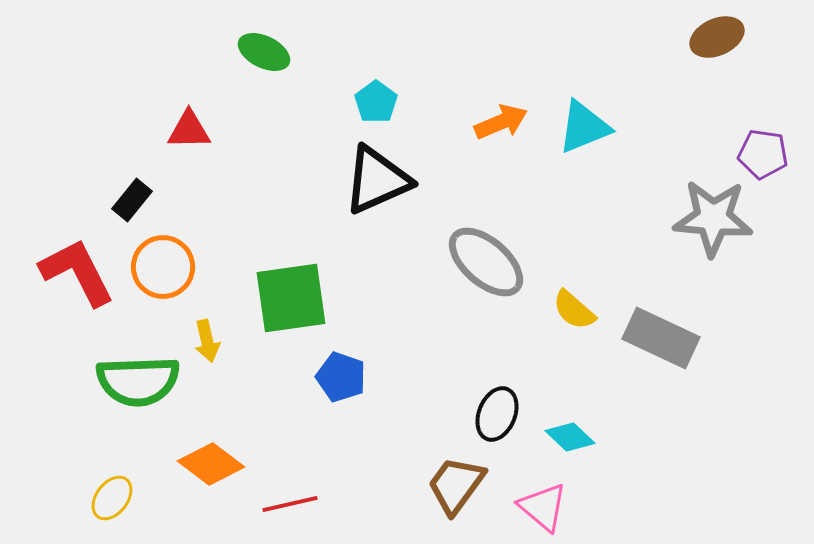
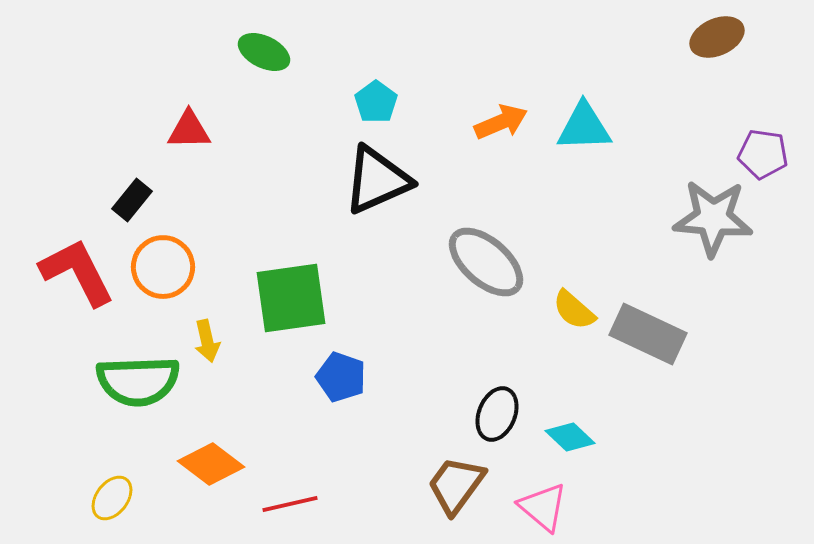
cyan triangle: rotated 20 degrees clockwise
gray rectangle: moved 13 px left, 4 px up
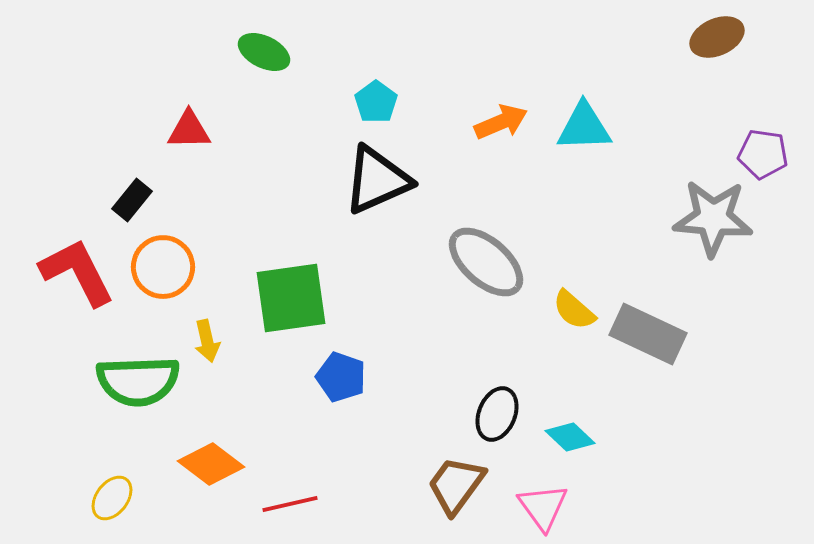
pink triangle: rotated 14 degrees clockwise
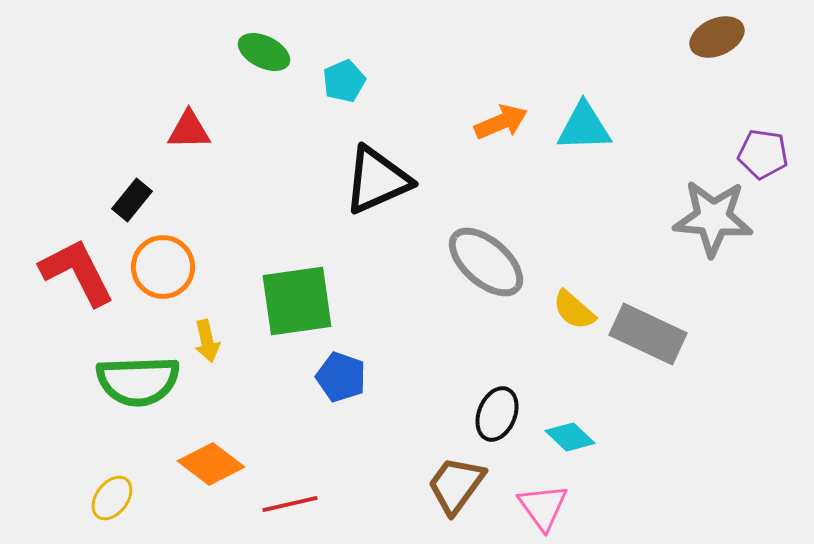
cyan pentagon: moved 32 px left, 21 px up; rotated 12 degrees clockwise
green square: moved 6 px right, 3 px down
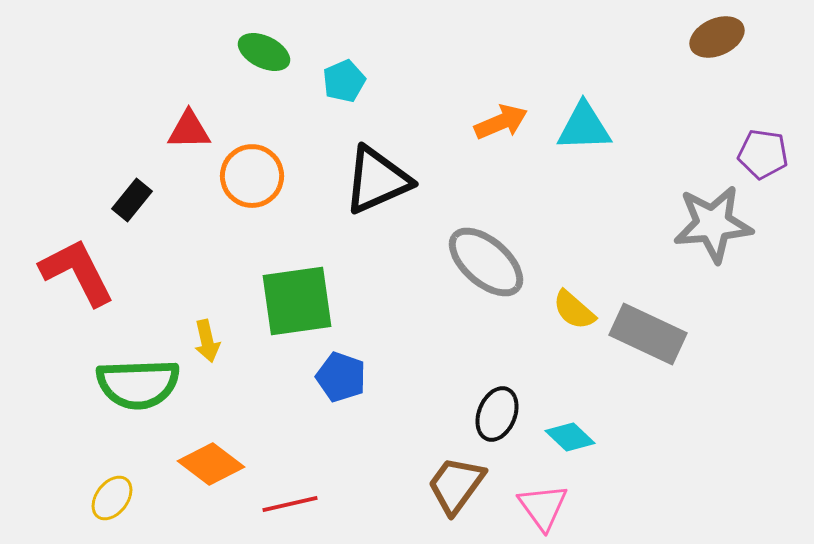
gray star: moved 6 px down; rotated 10 degrees counterclockwise
orange circle: moved 89 px right, 91 px up
green semicircle: moved 3 px down
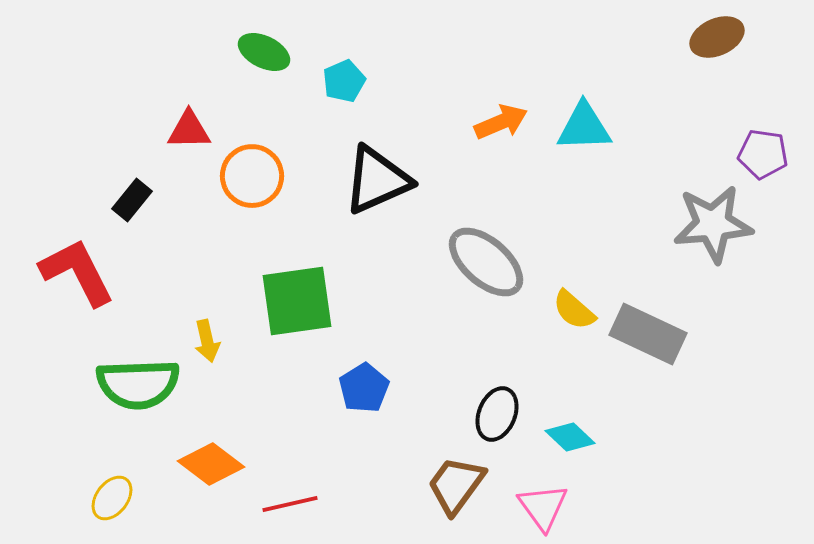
blue pentagon: moved 23 px right, 11 px down; rotated 21 degrees clockwise
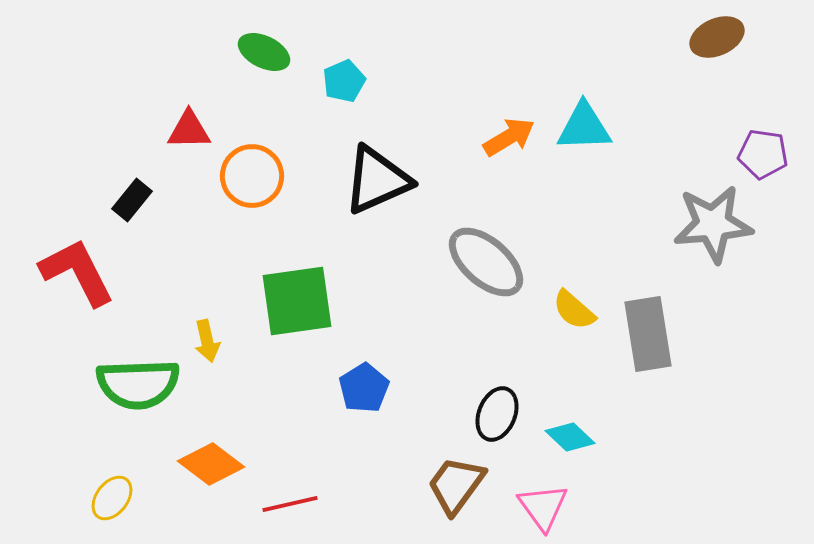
orange arrow: moved 8 px right, 15 px down; rotated 8 degrees counterclockwise
gray rectangle: rotated 56 degrees clockwise
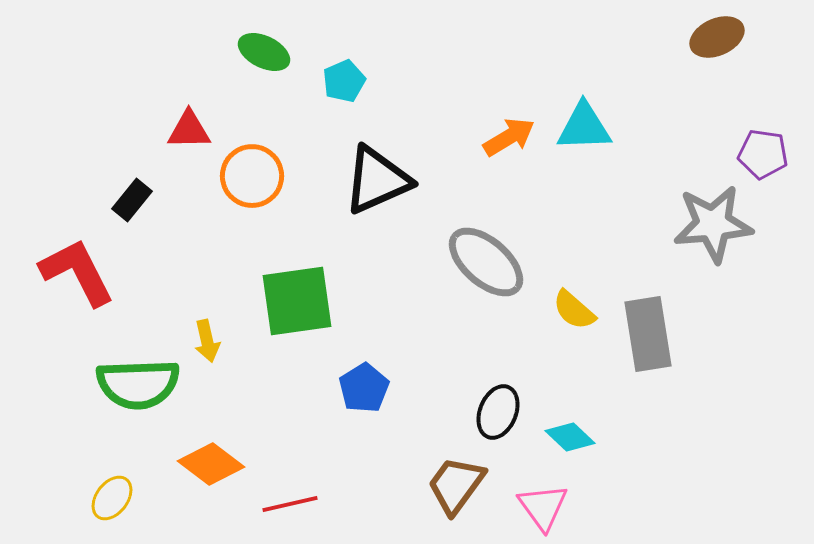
black ellipse: moved 1 px right, 2 px up
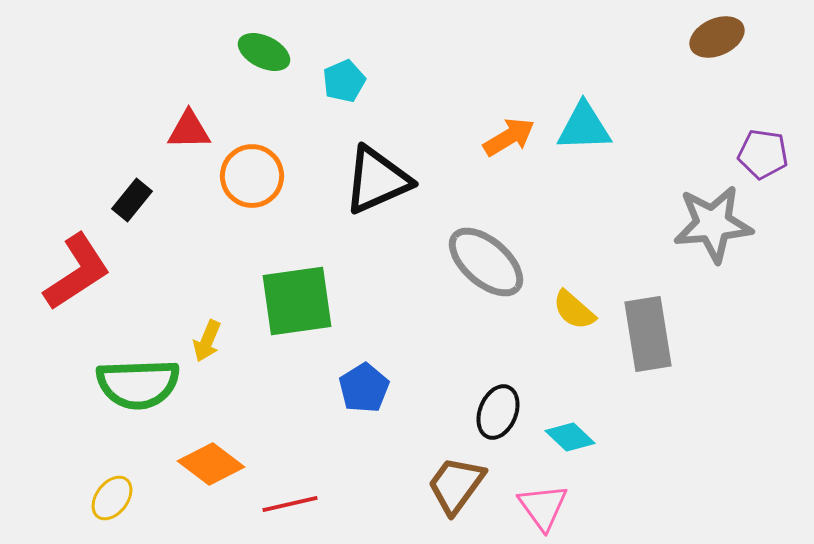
red L-shape: rotated 84 degrees clockwise
yellow arrow: rotated 36 degrees clockwise
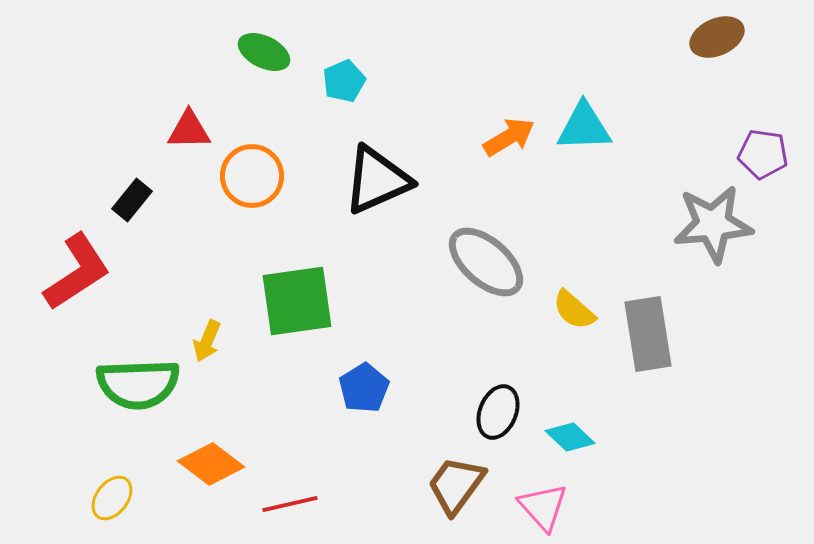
pink triangle: rotated 6 degrees counterclockwise
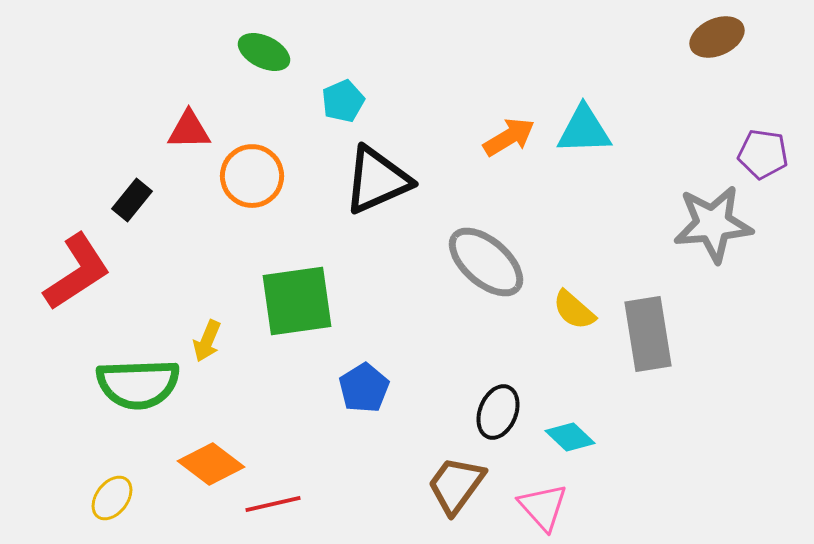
cyan pentagon: moved 1 px left, 20 px down
cyan triangle: moved 3 px down
red line: moved 17 px left
